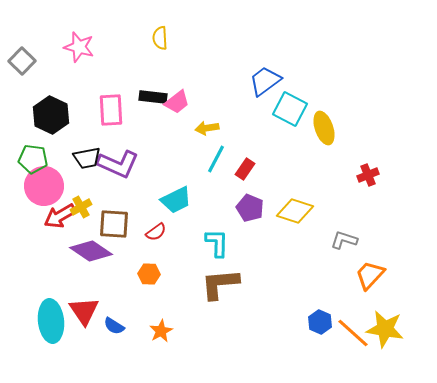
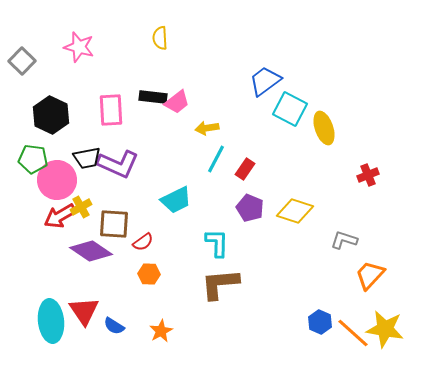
pink circle: moved 13 px right, 6 px up
red semicircle: moved 13 px left, 10 px down
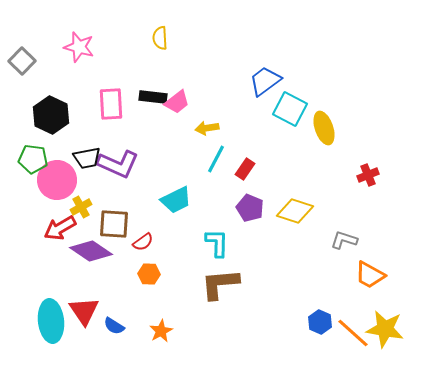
pink rectangle: moved 6 px up
red arrow: moved 12 px down
orange trapezoid: rotated 104 degrees counterclockwise
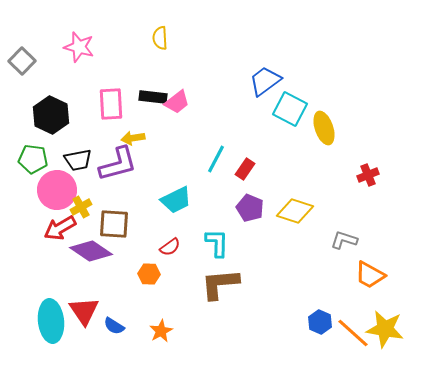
yellow arrow: moved 74 px left, 10 px down
black trapezoid: moved 9 px left, 2 px down
purple L-shape: rotated 39 degrees counterclockwise
pink circle: moved 10 px down
red semicircle: moved 27 px right, 5 px down
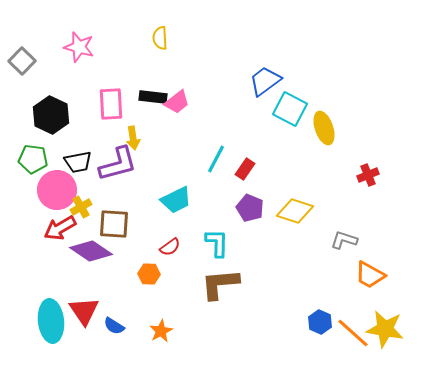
yellow arrow: rotated 90 degrees counterclockwise
black trapezoid: moved 2 px down
